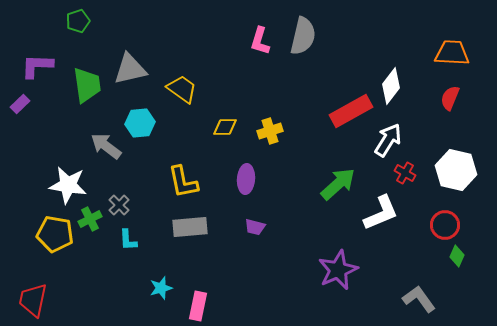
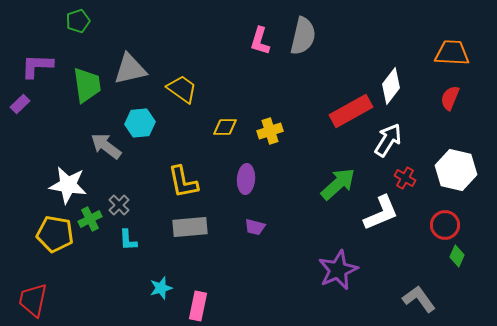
red cross: moved 5 px down
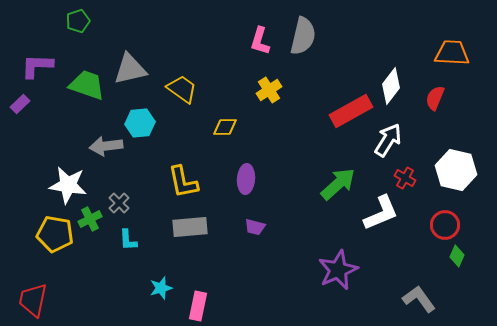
green trapezoid: rotated 63 degrees counterclockwise
red semicircle: moved 15 px left
yellow cross: moved 1 px left, 41 px up; rotated 15 degrees counterclockwise
gray arrow: rotated 44 degrees counterclockwise
gray cross: moved 2 px up
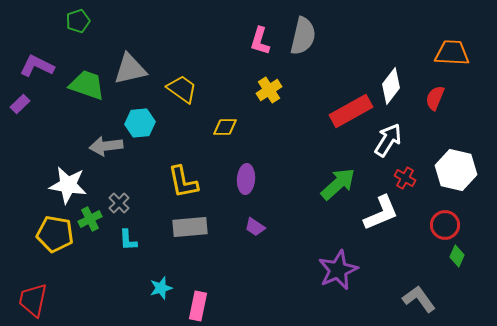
purple L-shape: rotated 24 degrees clockwise
purple trapezoid: rotated 20 degrees clockwise
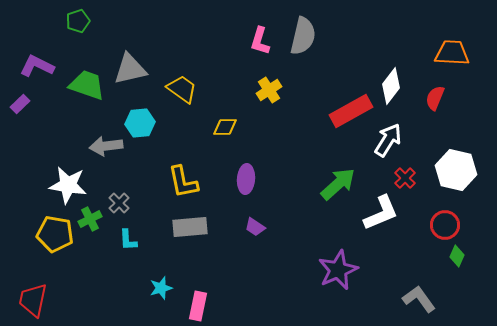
red cross: rotated 15 degrees clockwise
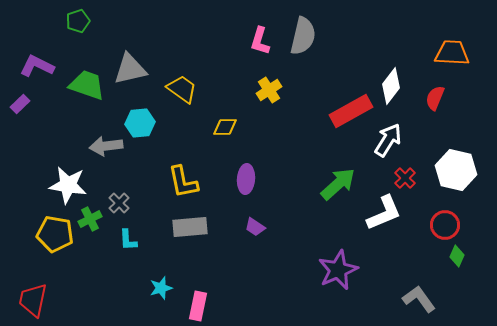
white L-shape: moved 3 px right
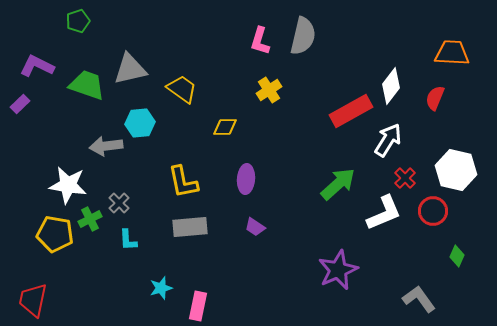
red circle: moved 12 px left, 14 px up
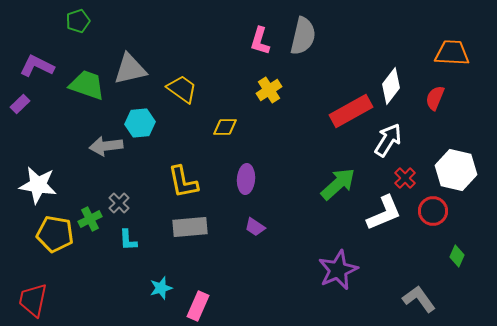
white star: moved 30 px left
pink rectangle: rotated 12 degrees clockwise
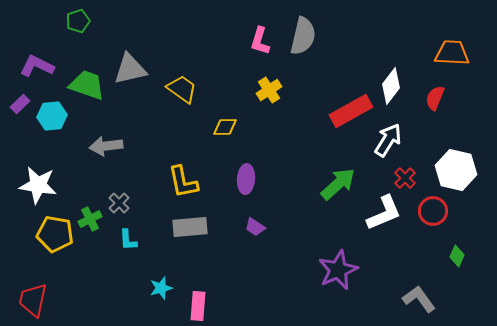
cyan hexagon: moved 88 px left, 7 px up
pink rectangle: rotated 20 degrees counterclockwise
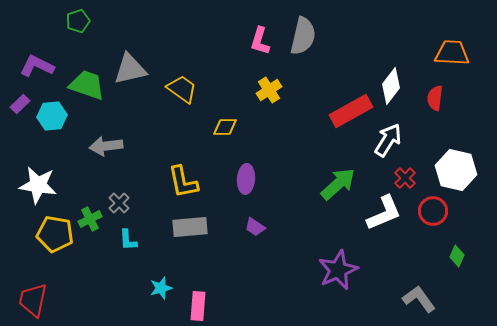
red semicircle: rotated 15 degrees counterclockwise
